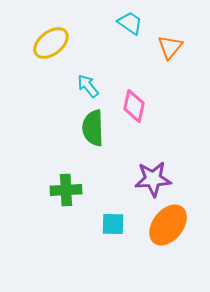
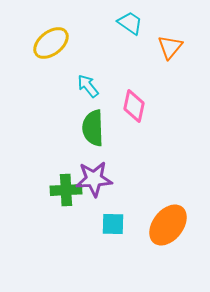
purple star: moved 59 px left
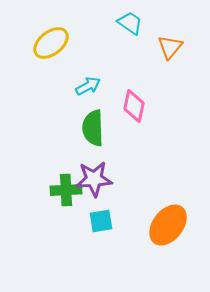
cyan arrow: rotated 100 degrees clockwise
cyan square: moved 12 px left, 3 px up; rotated 10 degrees counterclockwise
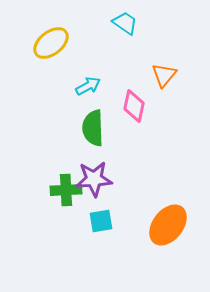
cyan trapezoid: moved 5 px left
orange triangle: moved 6 px left, 28 px down
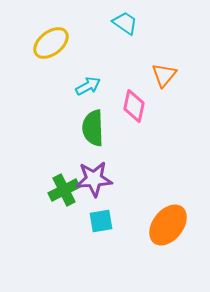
green cross: moved 2 px left; rotated 24 degrees counterclockwise
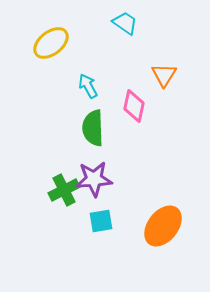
orange triangle: rotated 8 degrees counterclockwise
cyan arrow: rotated 90 degrees counterclockwise
orange ellipse: moved 5 px left, 1 px down
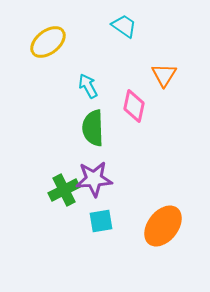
cyan trapezoid: moved 1 px left, 3 px down
yellow ellipse: moved 3 px left, 1 px up
